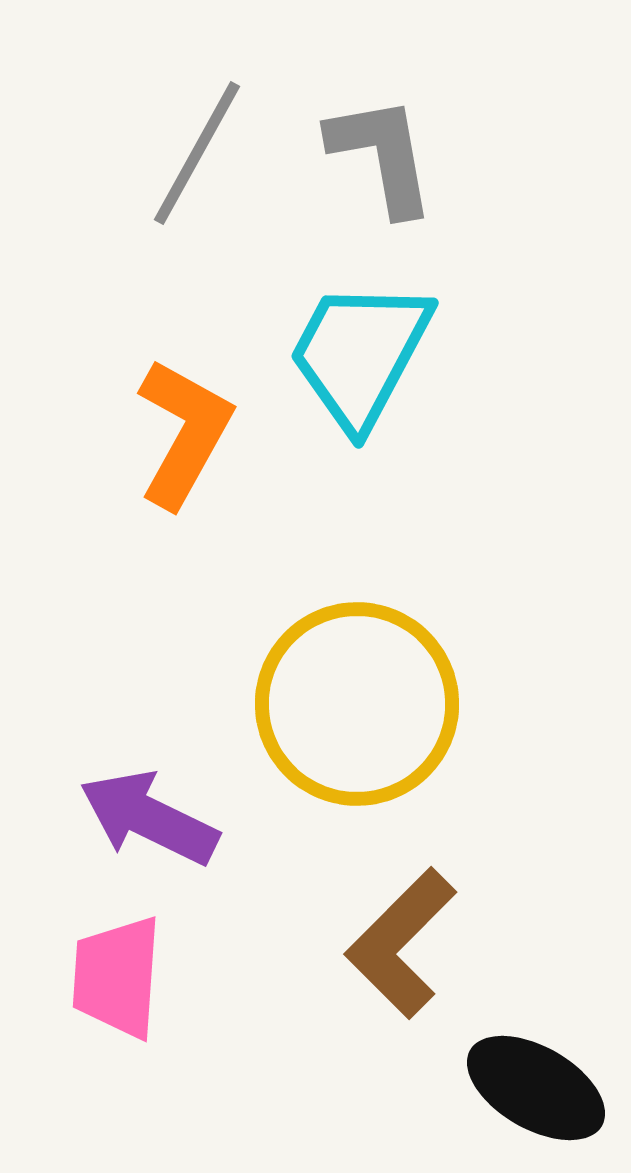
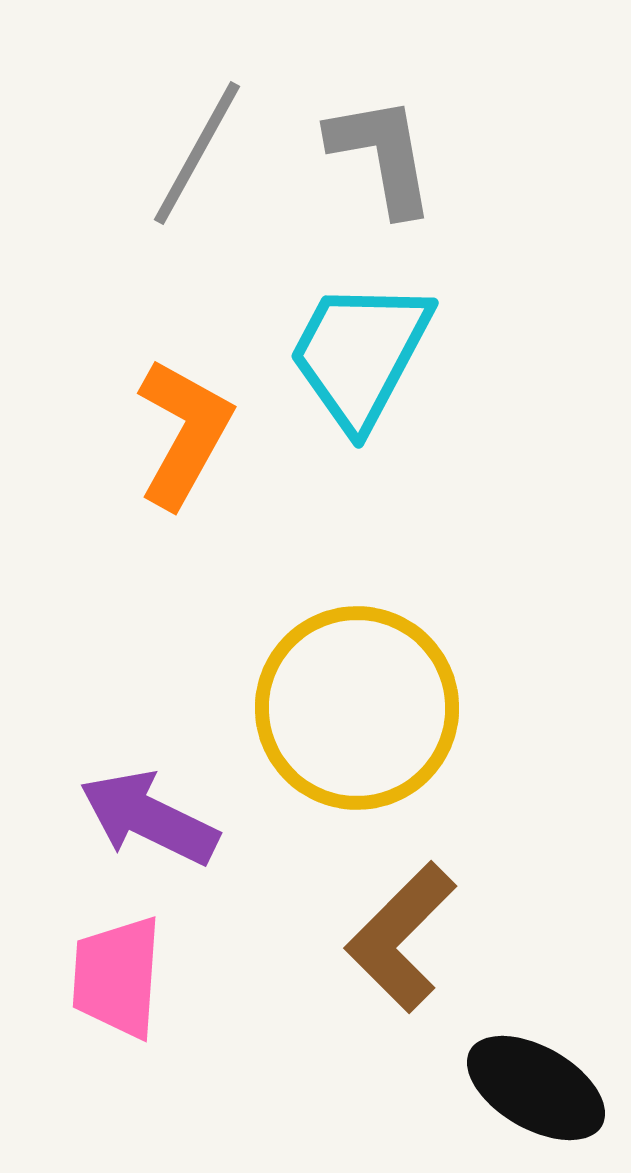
yellow circle: moved 4 px down
brown L-shape: moved 6 px up
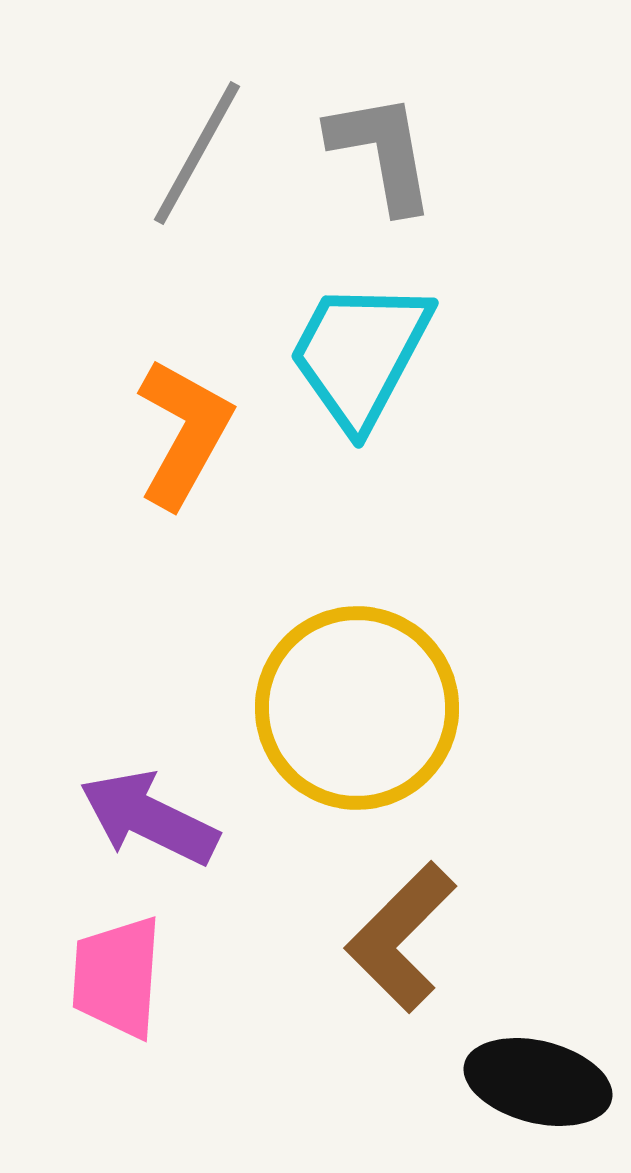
gray L-shape: moved 3 px up
black ellipse: moved 2 px right, 6 px up; rotated 16 degrees counterclockwise
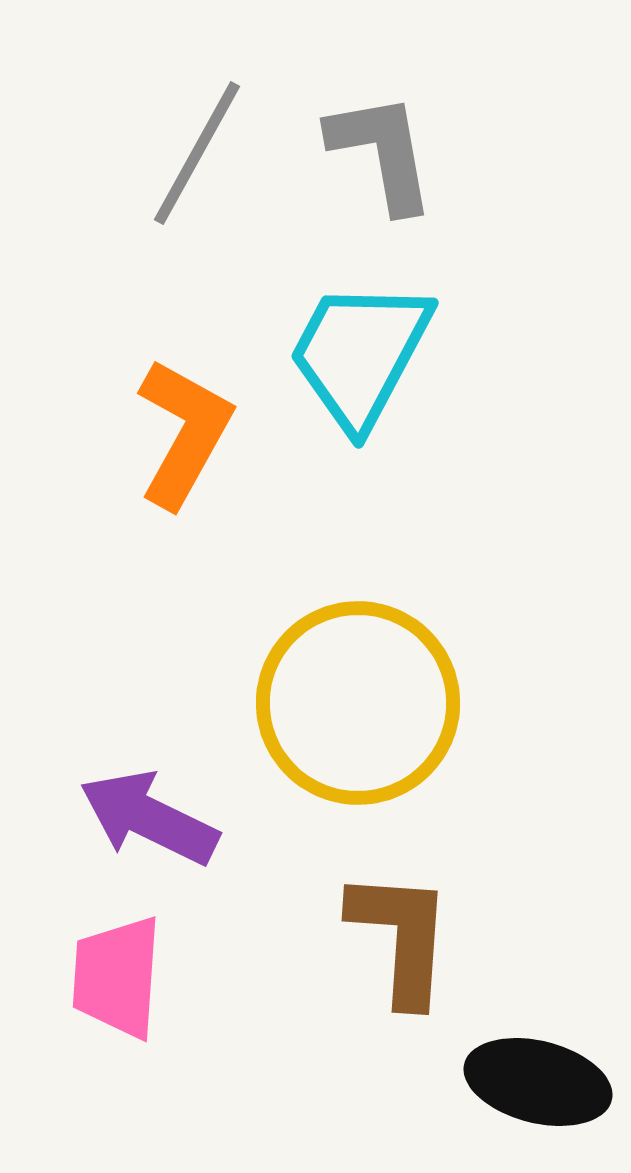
yellow circle: moved 1 px right, 5 px up
brown L-shape: rotated 139 degrees clockwise
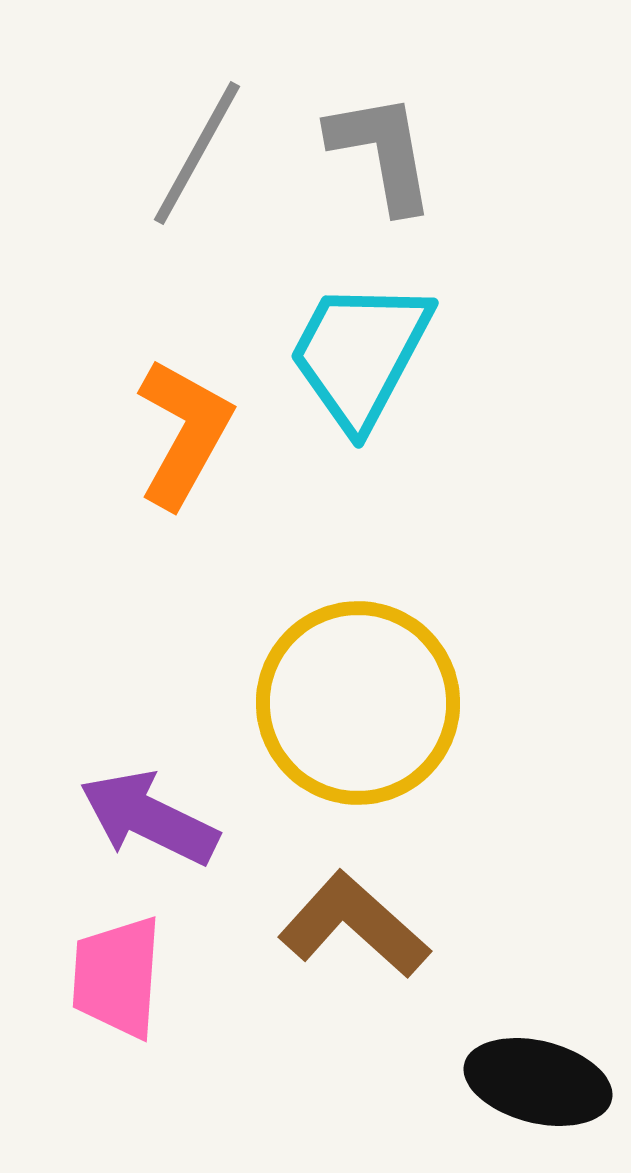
brown L-shape: moved 47 px left, 12 px up; rotated 52 degrees counterclockwise
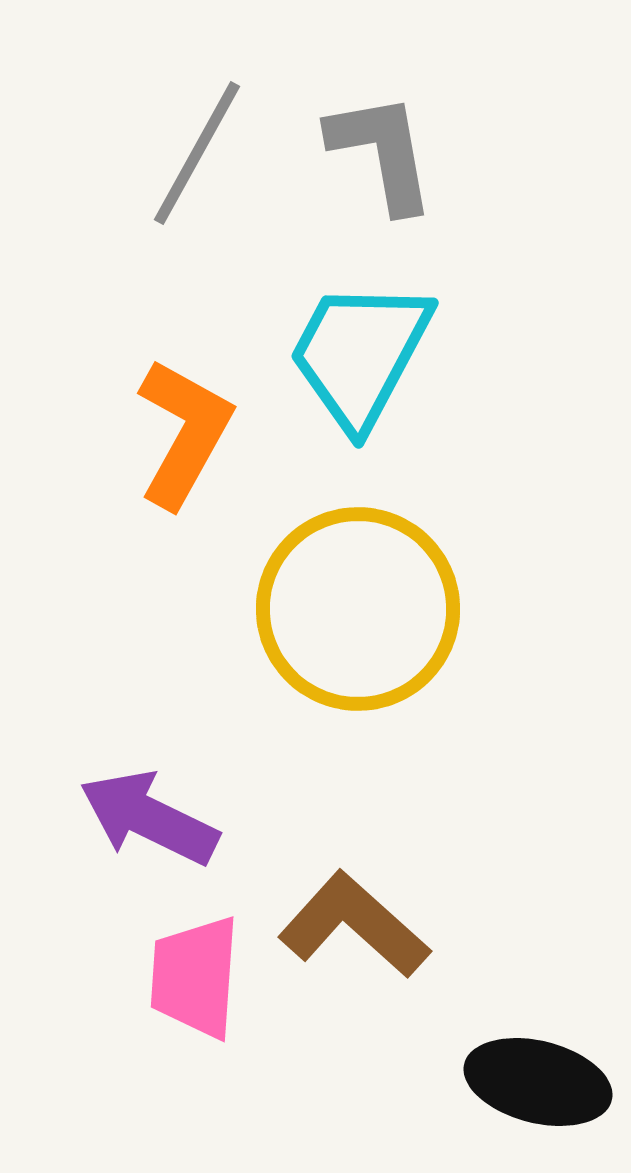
yellow circle: moved 94 px up
pink trapezoid: moved 78 px right
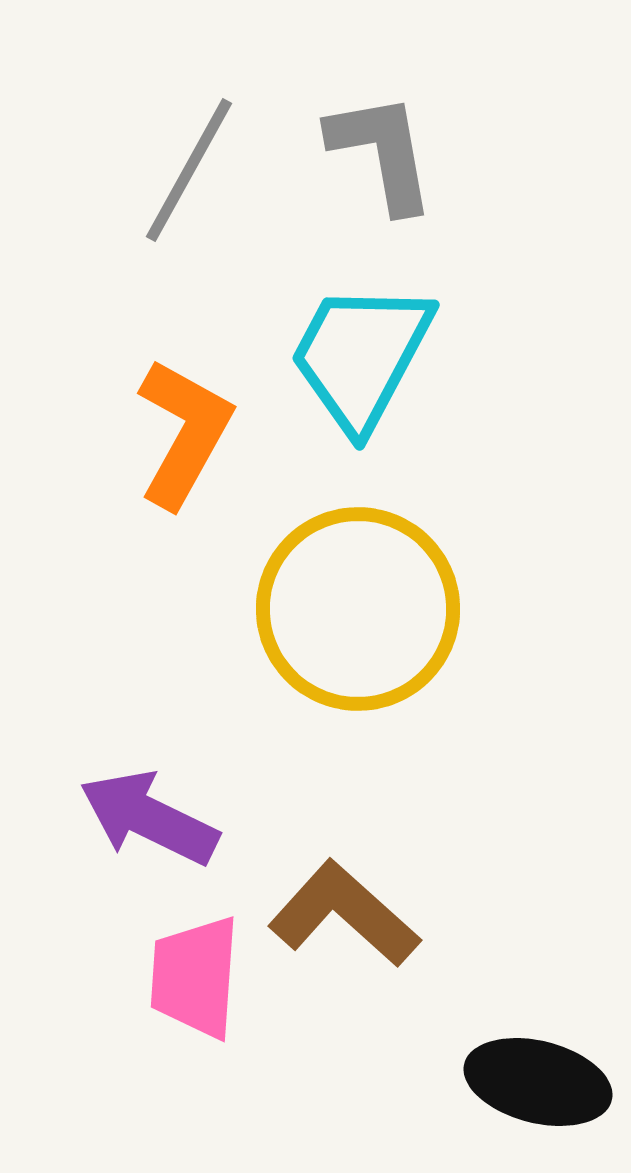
gray line: moved 8 px left, 17 px down
cyan trapezoid: moved 1 px right, 2 px down
brown L-shape: moved 10 px left, 11 px up
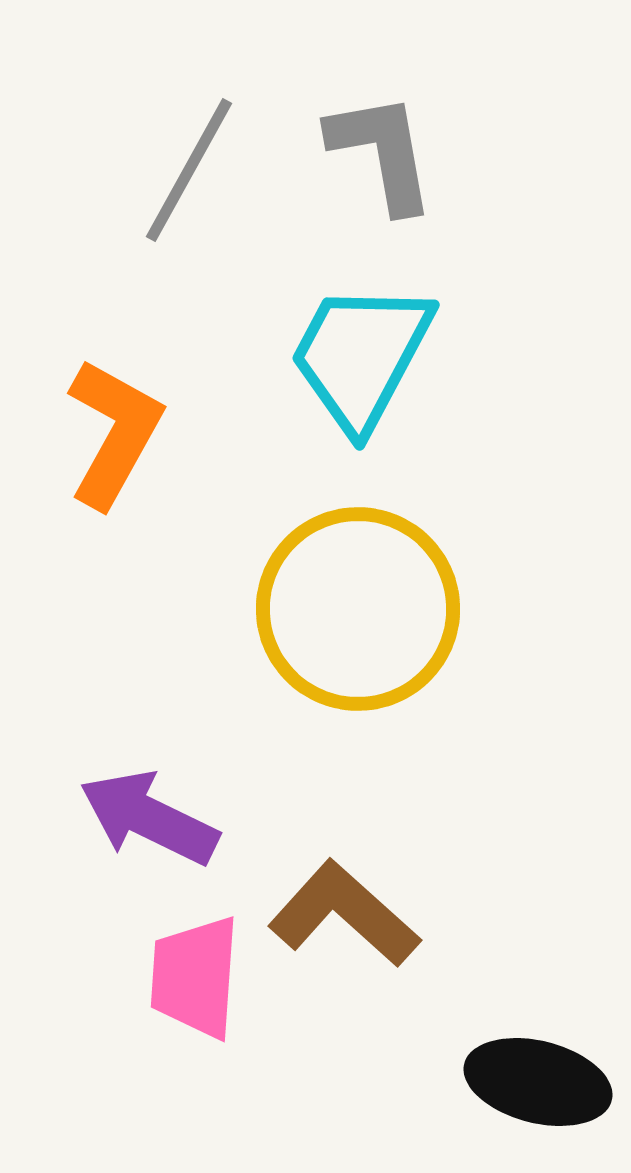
orange L-shape: moved 70 px left
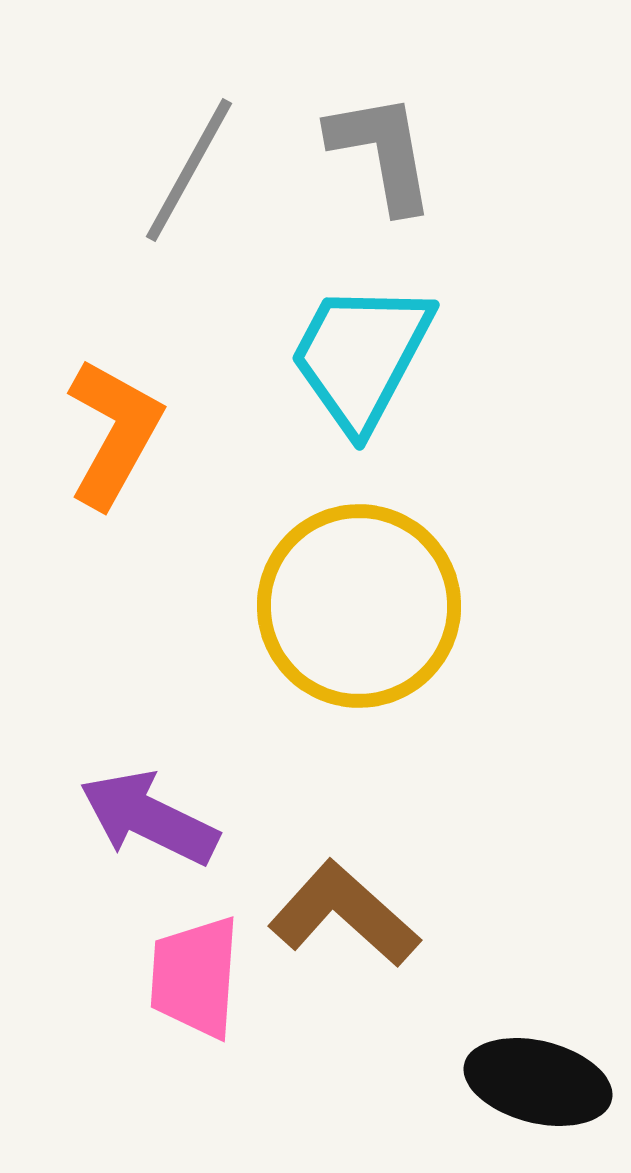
yellow circle: moved 1 px right, 3 px up
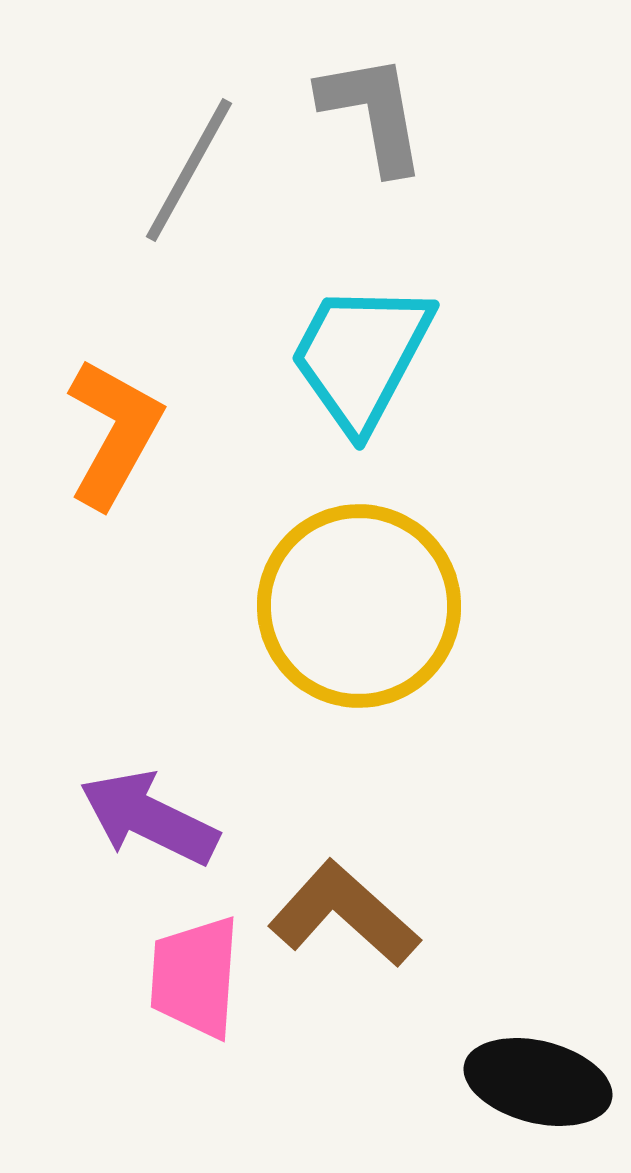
gray L-shape: moved 9 px left, 39 px up
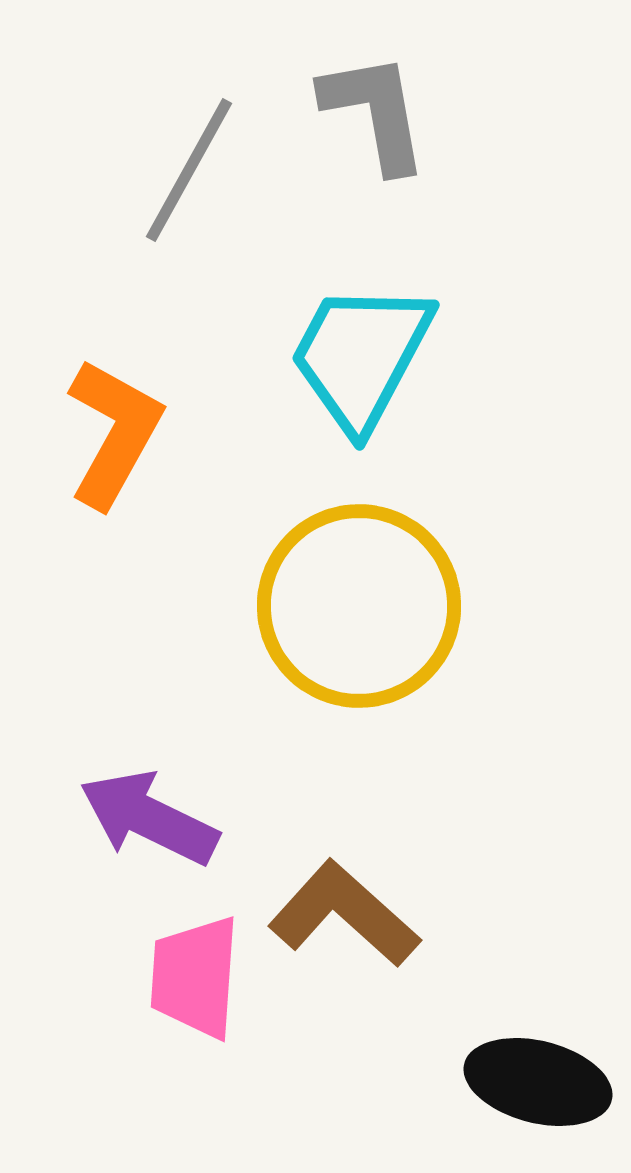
gray L-shape: moved 2 px right, 1 px up
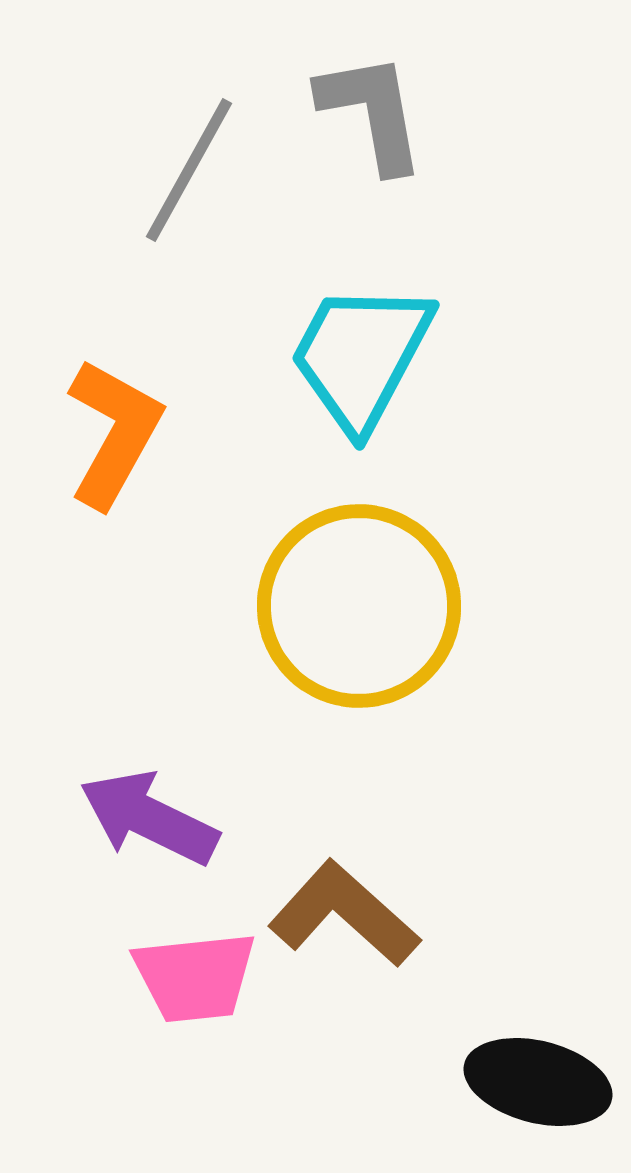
gray L-shape: moved 3 px left
pink trapezoid: rotated 100 degrees counterclockwise
